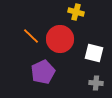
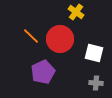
yellow cross: rotated 21 degrees clockwise
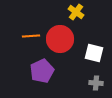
orange line: rotated 48 degrees counterclockwise
purple pentagon: moved 1 px left, 1 px up
